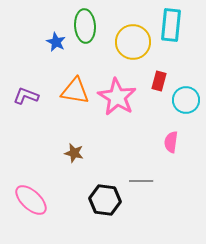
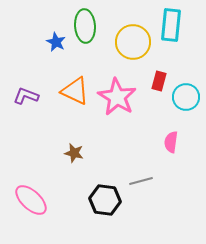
orange triangle: rotated 16 degrees clockwise
cyan circle: moved 3 px up
gray line: rotated 15 degrees counterclockwise
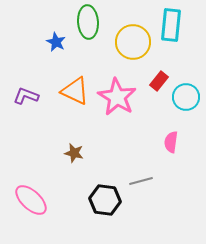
green ellipse: moved 3 px right, 4 px up
red rectangle: rotated 24 degrees clockwise
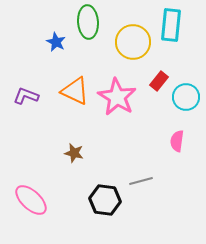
pink semicircle: moved 6 px right, 1 px up
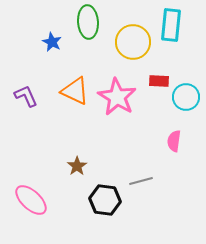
blue star: moved 4 px left
red rectangle: rotated 54 degrees clockwise
purple L-shape: rotated 45 degrees clockwise
pink semicircle: moved 3 px left
brown star: moved 3 px right, 13 px down; rotated 24 degrees clockwise
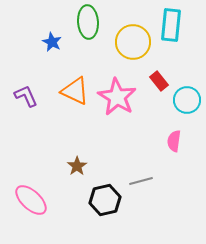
red rectangle: rotated 48 degrees clockwise
cyan circle: moved 1 px right, 3 px down
black hexagon: rotated 20 degrees counterclockwise
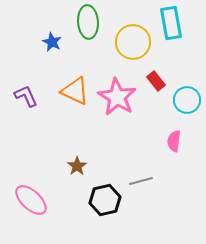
cyan rectangle: moved 2 px up; rotated 16 degrees counterclockwise
red rectangle: moved 3 px left
